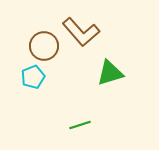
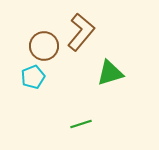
brown L-shape: rotated 99 degrees counterclockwise
green line: moved 1 px right, 1 px up
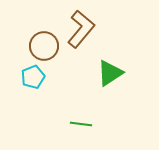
brown L-shape: moved 3 px up
green triangle: rotated 16 degrees counterclockwise
green line: rotated 25 degrees clockwise
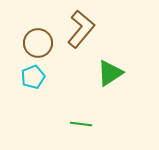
brown circle: moved 6 px left, 3 px up
